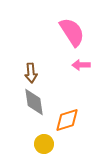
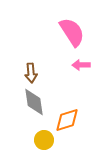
yellow circle: moved 4 px up
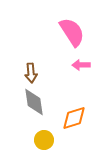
orange diamond: moved 7 px right, 2 px up
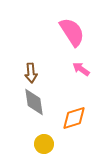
pink arrow: moved 4 px down; rotated 36 degrees clockwise
yellow circle: moved 4 px down
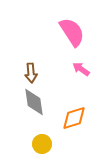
yellow circle: moved 2 px left
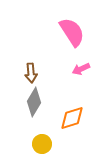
pink arrow: rotated 60 degrees counterclockwise
gray diamond: rotated 40 degrees clockwise
orange diamond: moved 2 px left
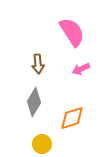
brown arrow: moved 7 px right, 9 px up
